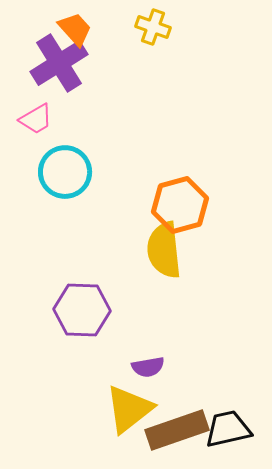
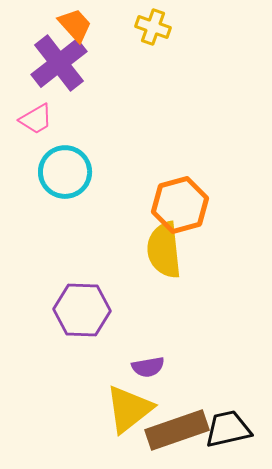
orange trapezoid: moved 4 px up
purple cross: rotated 6 degrees counterclockwise
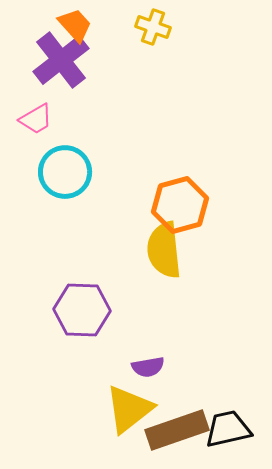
purple cross: moved 2 px right, 3 px up
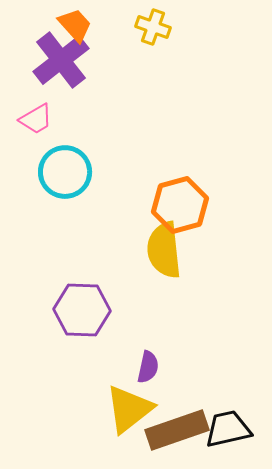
purple semicircle: rotated 68 degrees counterclockwise
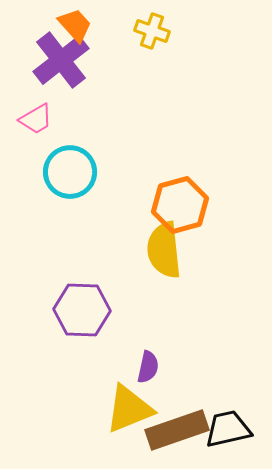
yellow cross: moved 1 px left, 4 px down
cyan circle: moved 5 px right
yellow triangle: rotated 16 degrees clockwise
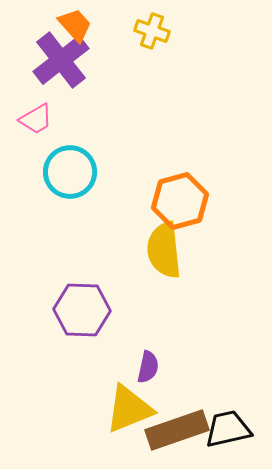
orange hexagon: moved 4 px up
